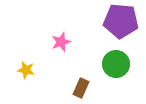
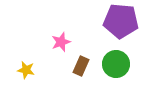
brown rectangle: moved 22 px up
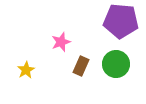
yellow star: rotated 30 degrees clockwise
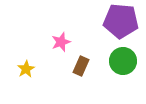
green circle: moved 7 px right, 3 px up
yellow star: moved 1 px up
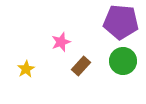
purple pentagon: moved 1 px down
brown rectangle: rotated 18 degrees clockwise
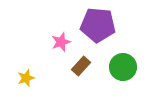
purple pentagon: moved 23 px left, 3 px down
green circle: moved 6 px down
yellow star: moved 9 px down; rotated 12 degrees clockwise
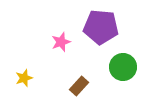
purple pentagon: moved 3 px right, 2 px down
brown rectangle: moved 2 px left, 20 px down
yellow star: moved 2 px left
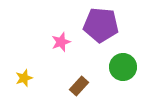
purple pentagon: moved 2 px up
